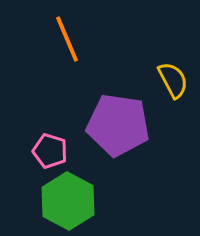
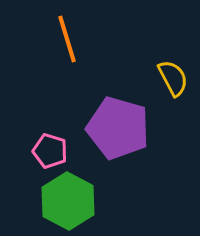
orange line: rotated 6 degrees clockwise
yellow semicircle: moved 2 px up
purple pentagon: moved 3 px down; rotated 8 degrees clockwise
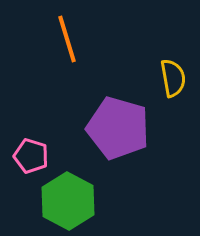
yellow semicircle: rotated 18 degrees clockwise
pink pentagon: moved 19 px left, 5 px down
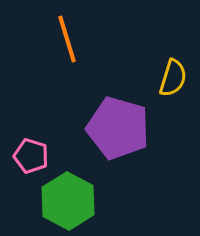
yellow semicircle: rotated 27 degrees clockwise
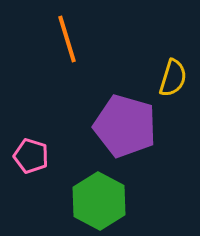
purple pentagon: moved 7 px right, 2 px up
green hexagon: moved 31 px right
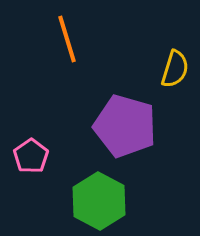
yellow semicircle: moved 2 px right, 9 px up
pink pentagon: rotated 20 degrees clockwise
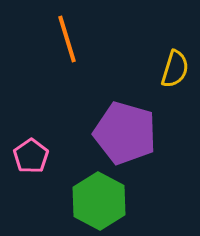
purple pentagon: moved 7 px down
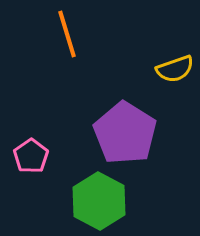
orange line: moved 5 px up
yellow semicircle: rotated 54 degrees clockwise
purple pentagon: rotated 16 degrees clockwise
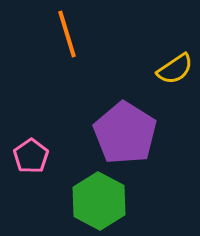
yellow semicircle: rotated 15 degrees counterclockwise
